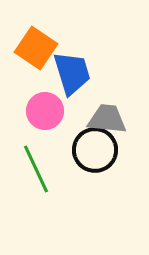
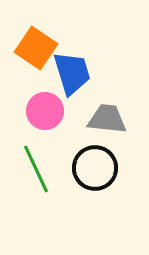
black circle: moved 18 px down
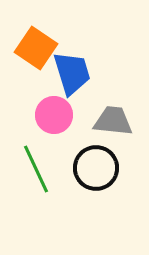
pink circle: moved 9 px right, 4 px down
gray trapezoid: moved 6 px right, 2 px down
black circle: moved 1 px right
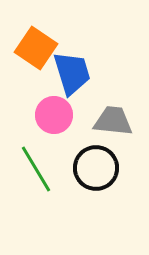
green line: rotated 6 degrees counterclockwise
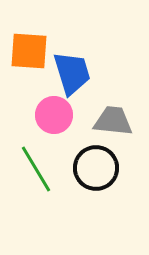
orange square: moved 7 px left, 3 px down; rotated 30 degrees counterclockwise
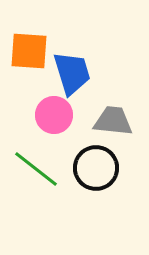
green line: rotated 21 degrees counterclockwise
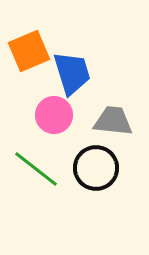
orange square: rotated 27 degrees counterclockwise
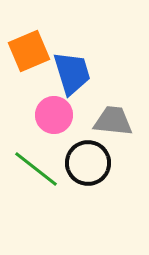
black circle: moved 8 px left, 5 px up
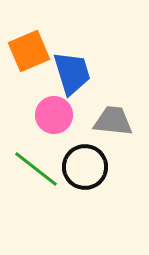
black circle: moved 3 px left, 4 px down
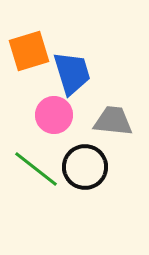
orange square: rotated 6 degrees clockwise
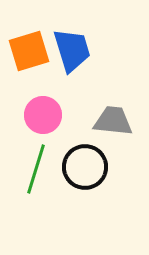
blue trapezoid: moved 23 px up
pink circle: moved 11 px left
green line: rotated 69 degrees clockwise
